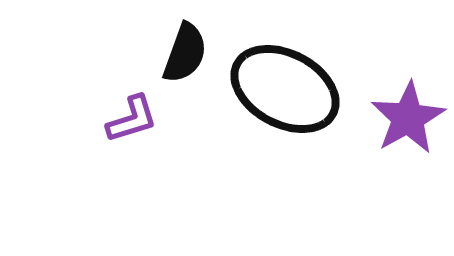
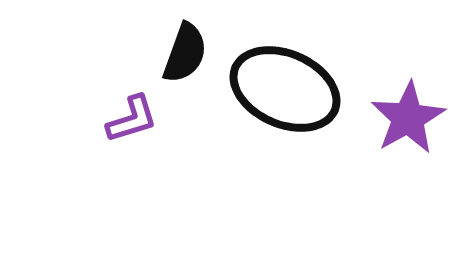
black ellipse: rotated 4 degrees counterclockwise
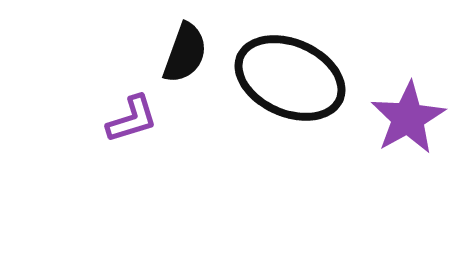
black ellipse: moved 5 px right, 11 px up
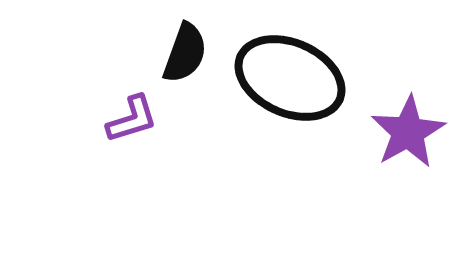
purple star: moved 14 px down
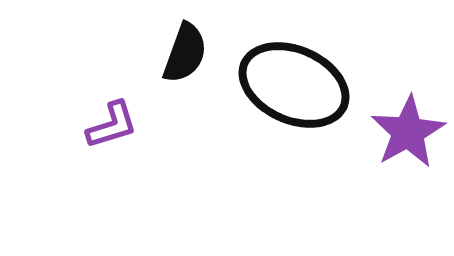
black ellipse: moved 4 px right, 7 px down
purple L-shape: moved 20 px left, 6 px down
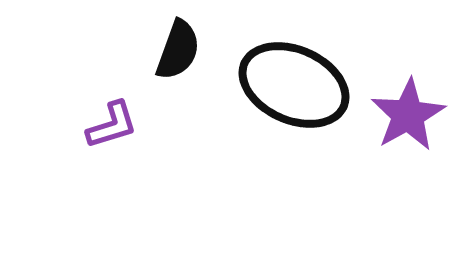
black semicircle: moved 7 px left, 3 px up
purple star: moved 17 px up
